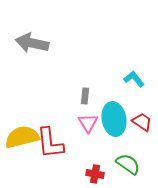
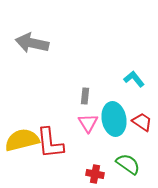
yellow semicircle: moved 3 px down
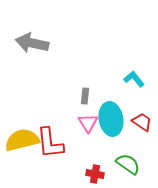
cyan ellipse: moved 3 px left
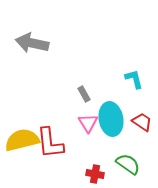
cyan L-shape: rotated 25 degrees clockwise
gray rectangle: moved 1 px left, 2 px up; rotated 35 degrees counterclockwise
